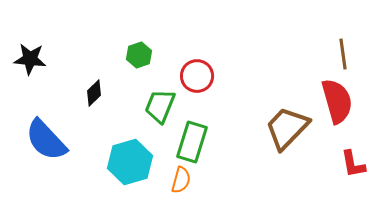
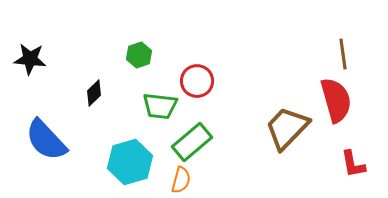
red circle: moved 5 px down
red semicircle: moved 1 px left, 1 px up
green trapezoid: rotated 105 degrees counterclockwise
green rectangle: rotated 33 degrees clockwise
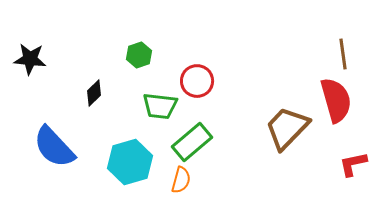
blue semicircle: moved 8 px right, 7 px down
red L-shape: rotated 88 degrees clockwise
